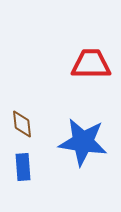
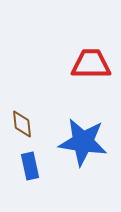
blue rectangle: moved 7 px right, 1 px up; rotated 8 degrees counterclockwise
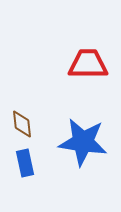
red trapezoid: moved 3 px left
blue rectangle: moved 5 px left, 3 px up
